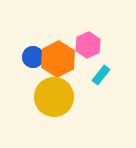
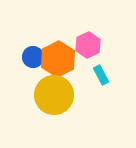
cyan rectangle: rotated 66 degrees counterclockwise
yellow circle: moved 2 px up
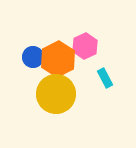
pink hexagon: moved 3 px left, 1 px down
cyan rectangle: moved 4 px right, 3 px down
yellow circle: moved 2 px right, 1 px up
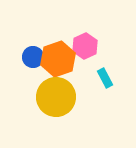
orange hexagon: rotated 8 degrees clockwise
yellow circle: moved 3 px down
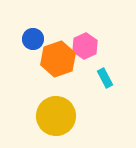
blue circle: moved 18 px up
yellow circle: moved 19 px down
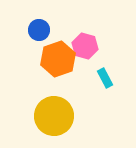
blue circle: moved 6 px right, 9 px up
pink hexagon: rotated 20 degrees counterclockwise
yellow circle: moved 2 px left
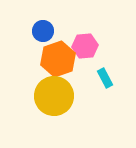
blue circle: moved 4 px right, 1 px down
pink hexagon: rotated 20 degrees counterclockwise
yellow circle: moved 20 px up
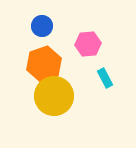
blue circle: moved 1 px left, 5 px up
pink hexagon: moved 3 px right, 2 px up
orange hexagon: moved 14 px left, 5 px down
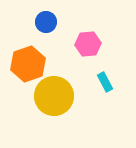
blue circle: moved 4 px right, 4 px up
orange hexagon: moved 16 px left
cyan rectangle: moved 4 px down
